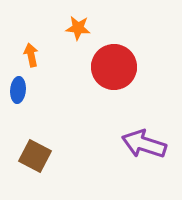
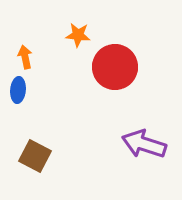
orange star: moved 7 px down
orange arrow: moved 6 px left, 2 px down
red circle: moved 1 px right
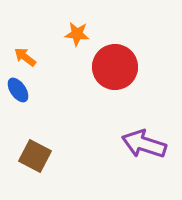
orange star: moved 1 px left, 1 px up
orange arrow: rotated 40 degrees counterclockwise
blue ellipse: rotated 40 degrees counterclockwise
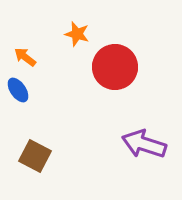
orange star: rotated 10 degrees clockwise
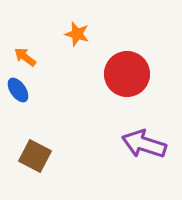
red circle: moved 12 px right, 7 px down
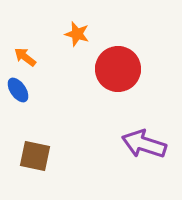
red circle: moved 9 px left, 5 px up
brown square: rotated 16 degrees counterclockwise
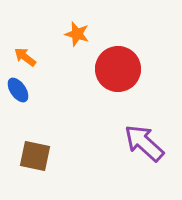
purple arrow: moved 1 px up; rotated 24 degrees clockwise
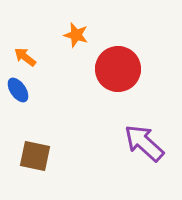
orange star: moved 1 px left, 1 px down
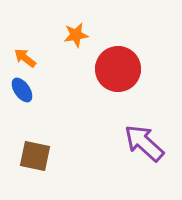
orange star: rotated 25 degrees counterclockwise
orange arrow: moved 1 px down
blue ellipse: moved 4 px right
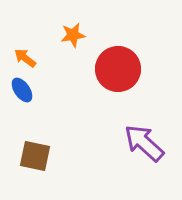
orange star: moved 3 px left
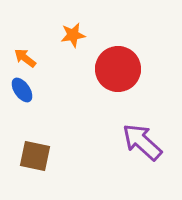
purple arrow: moved 2 px left, 1 px up
